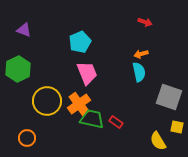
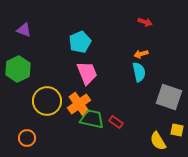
yellow square: moved 3 px down
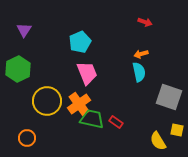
purple triangle: rotated 42 degrees clockwise
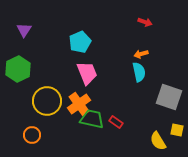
orange circle: moved 5 px right, 3 px up
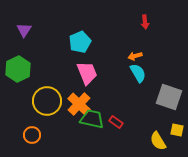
red arrow: rotated 64 degrees clockwise
orange arrow: moved 6 px left, 2 px down
cyan semicircle: moved 1 px left, 1 px down; rotated 18 degrees counterclockwise
orange cross: rotated 10 degrees counterclockwise
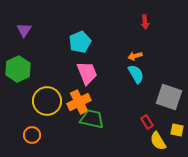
cyan semicircle: moved 2 px left, 1 px down
orange cross: moved 2 px up; rotated 20 degrees clockwise
red rectangle: moved 31 px right; rotated 24 degrees clockwise
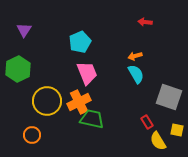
red arrow: rotated 104 degrees clockwise
